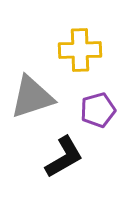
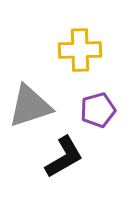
gray triangle: moved 2 px left, 9 px down
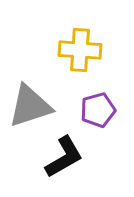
yellow cross: rotated 6 degrees clockwise
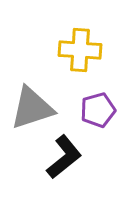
gray triangle: moved 2 px right, 2 px down
black L-shape: rotated 9 degrees counterclockwise
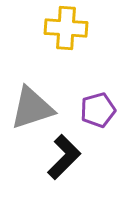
yellow cross: moved 14 px left, 22 px up
black L-shape: rotated 6 degrees counterclockwise
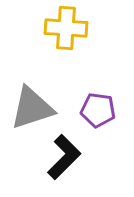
purple pentagon: rotated 24 degrees clockwise
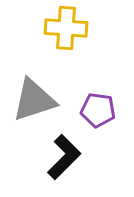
gray triangle: moved 2 px right, 8 px up
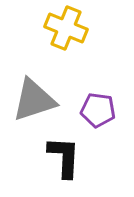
yellow cross: rotated 18 degrees clockwise
black L-shape: rotated 42 degrees counterclockwise
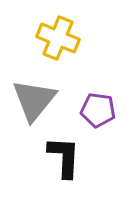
yellow cross: moved 8 px left, 10 px down
gray triangle: rotated 33 degrees counterclockwise
